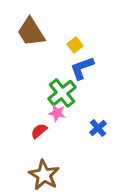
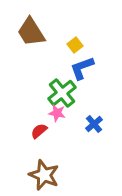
blue cross: moved 4 px left, 4 px up
brown star: rotated 8 degrees counterclockwise
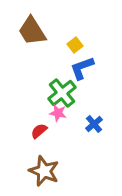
brown trapezoid: moved 1 px right, 1 px up
pink star: moved 1 px right
brown star: moved 4 px up
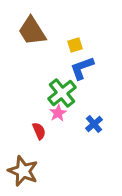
yellow square: rotated 21 degrees clockwise
pink star: rotated 30 degrees clockwise
red semicircle: rotated 108 degrees clockwise
brown star: moved 21 px left
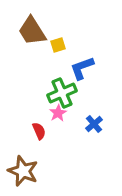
yellow square: moved 17 px left
green cross: rotated 16 degrees clockwise
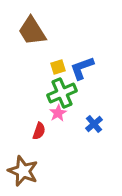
yellow square: moved 22 px down
red semicircle: rotated 42 degrees clockwise
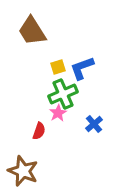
green cross: moved 1 px right, 1 px down
